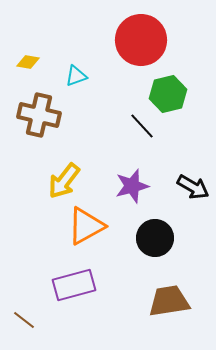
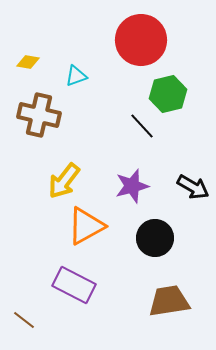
purple rectangle: rotated 42 degrees clockwise
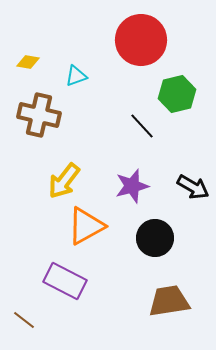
green hexagon: moved 9 px right
purple rectangle: moved 9 px left, 4 px up
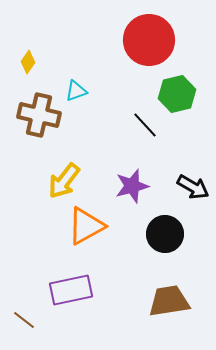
red circle: moved 8 px right
yellow diamond: rotated 65 degrees counterclockwise
cyan triangle: moved 15 px down
black line: moved 3 px right, 1 px up
black circle: moved 10 px right, 4 px up
purple rectangle: moved 6 px right, 9 px down; rotated 39 degrees counterclockwise
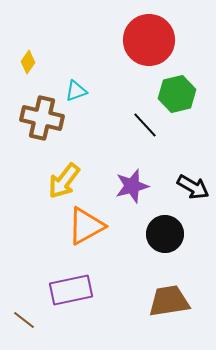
brown cross: moved 3 px right, 3 px down
